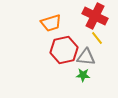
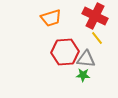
orange trapezoid: moved 5 px up
red hexagon: moved 1 px right, 2 px down; rotated 8 degrees clockwise
gray triangle: moved 2 px down
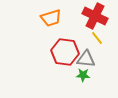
red hexagon: rotated 12 degrees clockwise
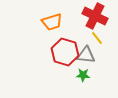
orange trapezoid: moved 1 px right, 4 px down
red hexagon: rotated 8 degrees clockwise
gray triangle: moved 4 px up
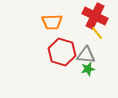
orange trapezoid: rotated 15 degrees clockwise
yellow line: moved 5 px up
red hexagon: moved 3 px left
green star: moved 5 px right, 6 px up; rotated 16 degrees counterclockwise
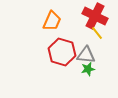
orange trapezoid: moved 1 px up; rotated 65 degrees counterclockwise
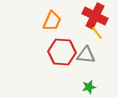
red hexagon: rotated 12 degrees counterclockwise
green star: moved 1 px right, 18 px down
